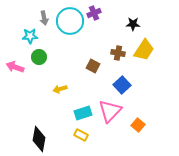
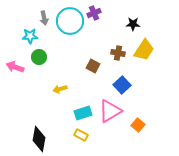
pink triangle: rotated 15 degrees clockwise
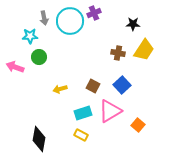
brown square: moved 20 px down
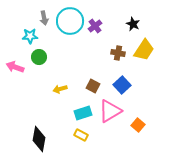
purple cross: moved 1 px right, 13 px down; rotated 16 degrees counterclockwise
black star: rotated 24 degrees clockwise
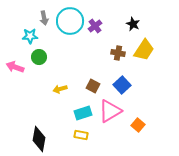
yellow rectangle: rotated 16 degrees counterclockwise
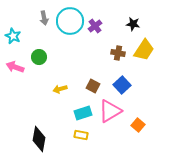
black star: rotated 16 degrees counterclockwise
cyan star: moved 17 px left; rotated 28 degrees clockwise
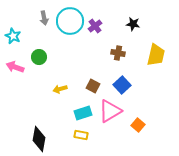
yellow trapezoid: moved 12 px right, 5 px down; rotated 20 degrees counterclockwise
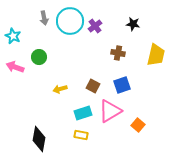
blue square: rotated 24 degrees clockwise
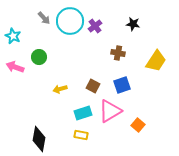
gray arrow: rotated 32 degrees counterclockwise
yellow trapezoid: moved 6 px down; rotated 20 degrees clockwise
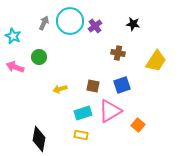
gray arrow: moved 5 px down; rotated 112 degrees counterclockwise
brown square: rotated 16 degrees counterclockwise
